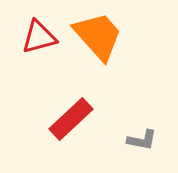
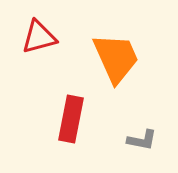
orange trapezoid: moved 18 px right, 22 px down; rotated 18 degrees clockwise
red rectangle: rotated 36 degrees counterclockwise
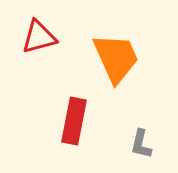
red rectangle: moved 3 px right, 2 px down
gray L-shape: moved 1 px left, 4 px down; rotated 92 degrees clockwise
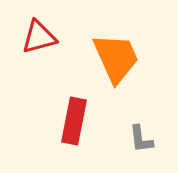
gray L-shape: moved 5 px up; rotated 20 degrees counterclockwise
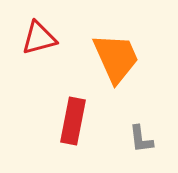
red triangle: moved 1 px down
red rectangle: moved 1 px left
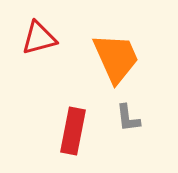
red rectangle: moved 10 px down
gray L-shape: moved 13 px left, 21 px up
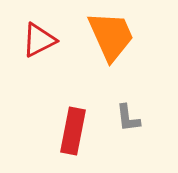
red triangle: moved 2 px down; rotated 12 degrees counterclockwise
orange trapezoid: moved 5 px left, 22 px up
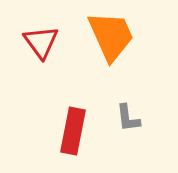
red triangle: moved 2 px right, 2 px down; rotated 39 degrees counterclockwise
